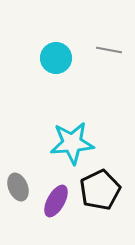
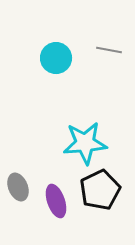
cyan star: moved 13 px right
purple ellipse: rotated 48 degrees counterclockwise
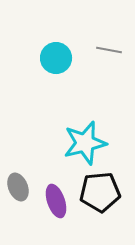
cyan star: rotated 9 degrees counterclockwise
black pentagon: moved 2 px down; rotated 21 degrees clockwise
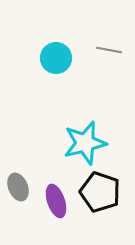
black pentagon: rotated 24 degrees clockwise
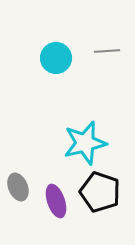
gray line: moved 2 px left, 1 px down; rotated 15 degrees counterclockwise
